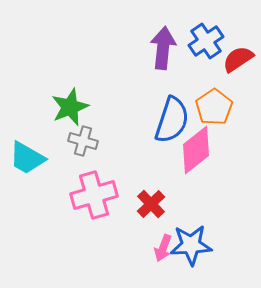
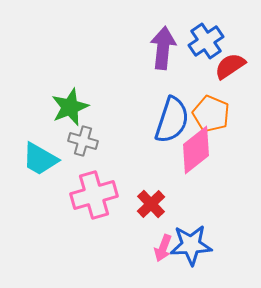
red semicircle: moved 8 px left, 7 px down
orange pentagon: moved 3 px left, 7 px down; rotated 15 degrees counterclockwise
cyan trapezoid: moved 13 px right, 1 px down
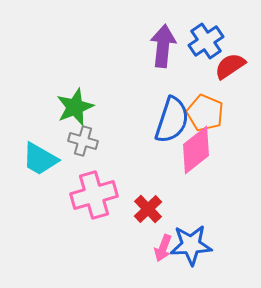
purple arrow: moved 2 px up
green star: moved 5 px right
orange pentagon: moved 6 px left, 1 px up
red cross: moved 3 px left, 5 px down
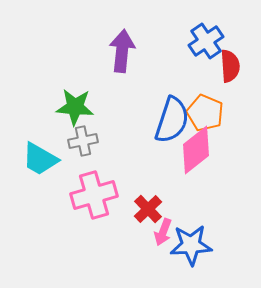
purple arrow: moved 41 px left, 5 px down
red semicircle: rotated 120 degrees clockwise
green star: rotated 27 degrees clockwise
gray cross: rotated 28 degrees counterclockwise
pink arrow: moved 16 px up
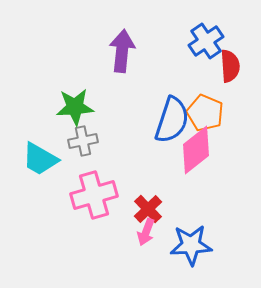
green star: rotated 9 degrees counterclockwise
pink arrow: moved 17 px left
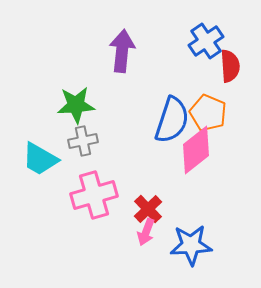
green star: moved 1 px right, 2 px up
orange pentagon: moved 3 px right
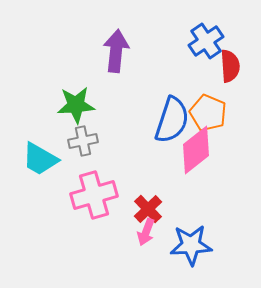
purple arrow: moved 6 px left
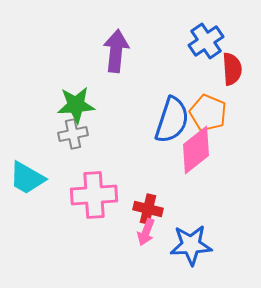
red semicircle: moved 2 px right, 3 px down
gray cross: moved 10 px left, 7 px up
cyan trapezoid: moved 13 px left, 19 px down
pink cross: rotated 12 degrees clockwise
red cross: rotated 32 degrees counterclockwise
